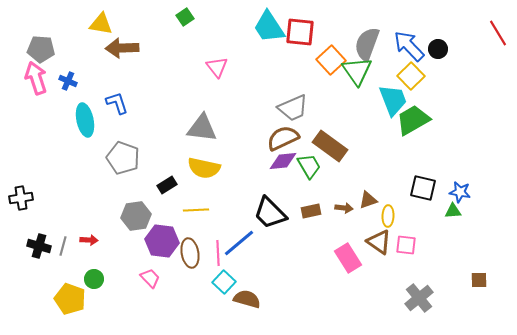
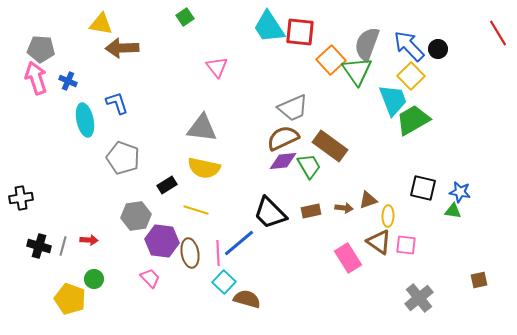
yellow line at (196, 210): rotated 20 degrees clockwise
green triangle at (453, 211): rotated 12 degrees clockwise
brown square at (479, 280): rotated 12 degrees counterclockwise
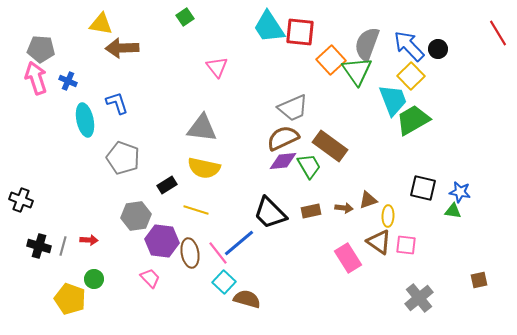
black cross at (21, 198): moved 2 px down; rotated 30 degrees clockwise
pink line at (218, 253): rotated 35 degrees counterclockwise
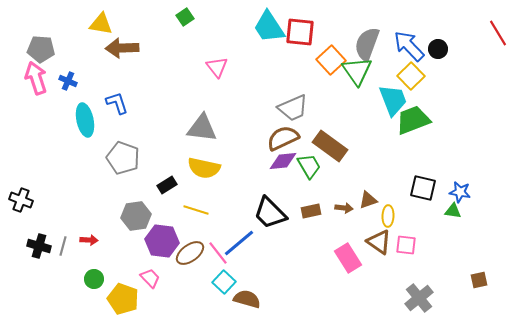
green trapezoid at (413, 120): rotated 9 degrees clockwise
brown ellipse at (190, 253): rotated 64 degrees clockwise
yellow pentagon at (70, 299): moved 53 px right
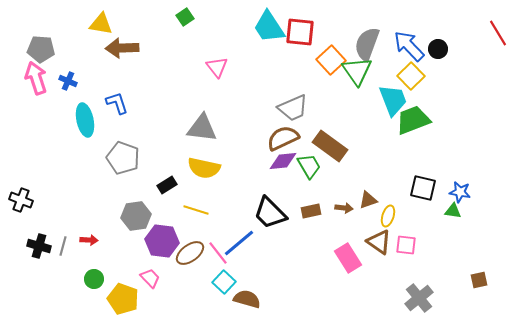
yellow ellipse at (388, 216): rotated 15 degrees clockwise
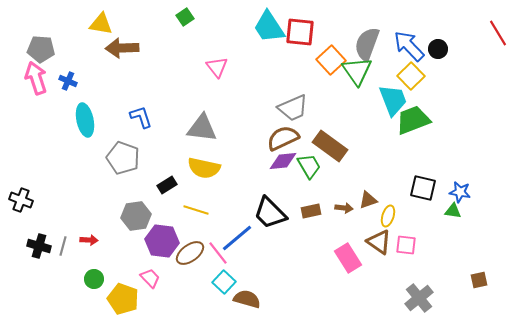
blue L-shape at (117, 103): moved 24 px right, 14 px down
blue line at (239, 243): moved 2 px left, 5 px up
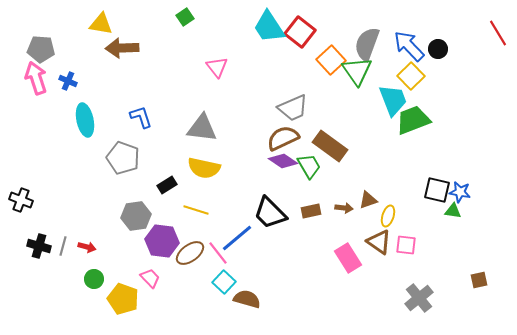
red square at (300, 32): rotated 32 degrees clockwise
purple diamond at (283, 161): rotated 40 degrees clockwise
black square at (423, 188): moved 14 px right, 2 px down
red arrow at (89, 240): moved 2 px left, 7 px down; rotated 12 degrees clockwise
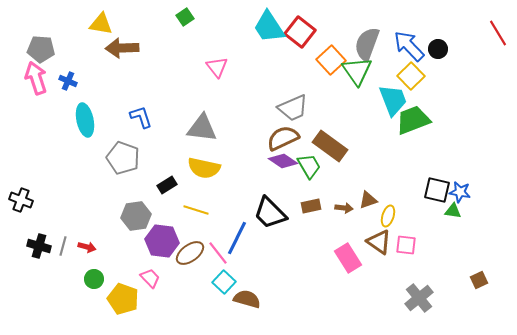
brown rectangle at (311, 211): moved 5 px up
blue line at (237, 238): rotated 24 degrees counterclockwise
brown square at (479, 280): rotated 12 degrees counterclockwise
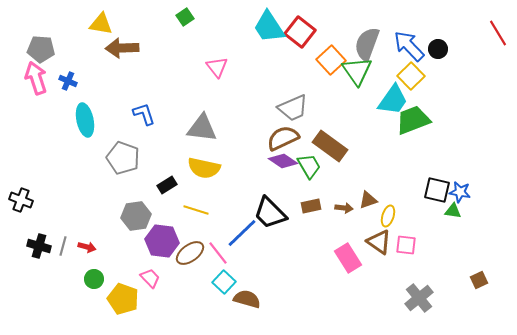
cyan trapezoid at (393, 100): rotated 56 degrees clockwise
blue L-shape at (141, 117): moved 3 px right, 3 px up
blue line at (237, 238): moved 5 px right, 5 px up; rotated 20 degrees clockwise
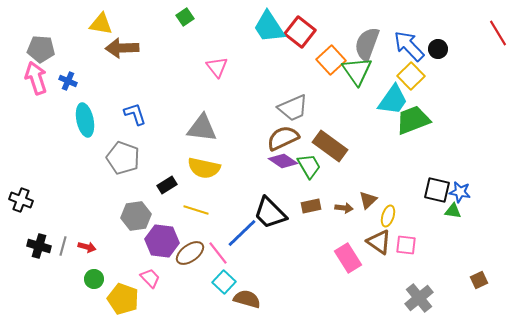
blue L-shape at (144, 114): moved 9 px left
brown triangle at (368, 200): rotated 24 degrees counterclockwise
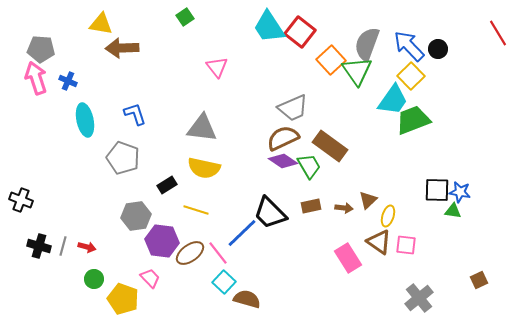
black square at (437, 190): rotated 12 degrees counterclockwise
